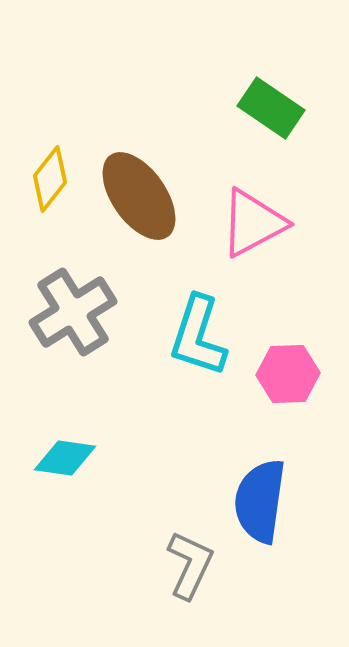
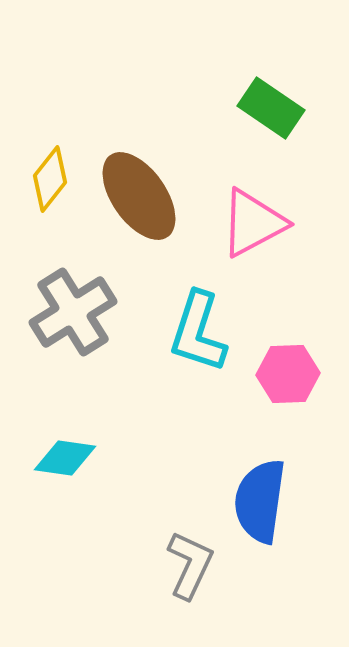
cyan L-shape: moved 4 px up
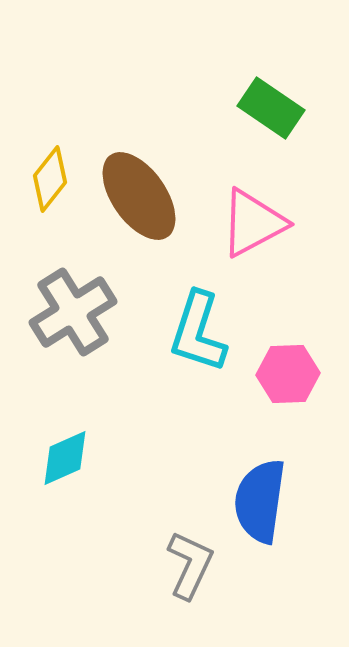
cyan diamond: rotated 32 degrees counterclockwise
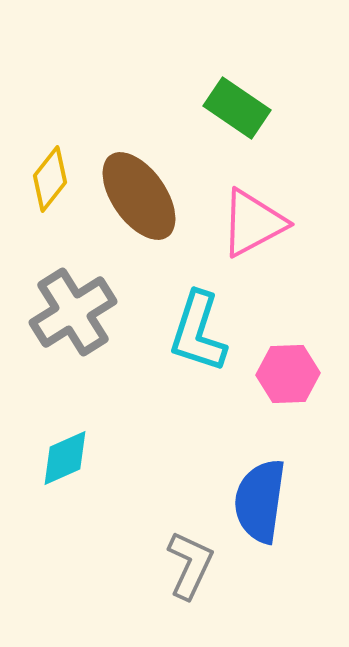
green rectangle: moved 34 px left
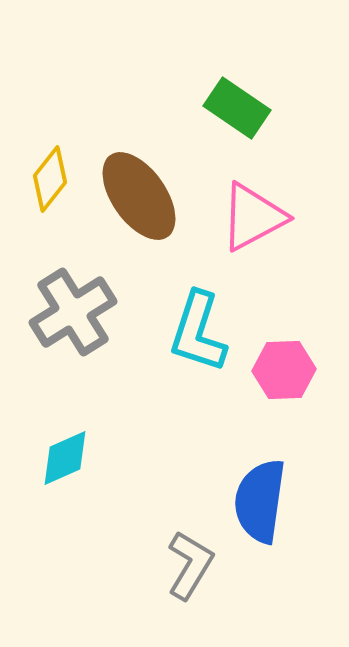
pink triangle: moved 6 px up
pink hexagon: moved 4 px left, 4 px up
gray L-shape: rotated 6 degrees clockwise
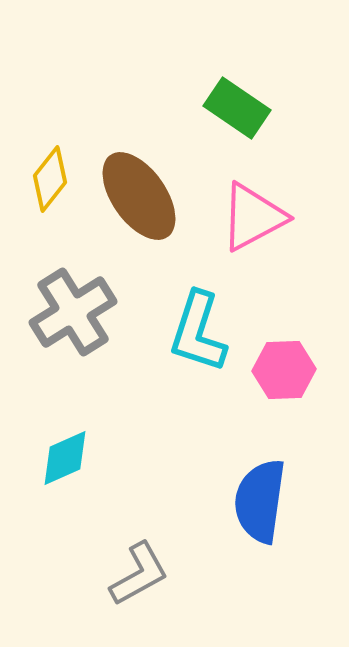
gray L-shape: moved 51 px left, 9 px down; rotated 30 degrees clockwise
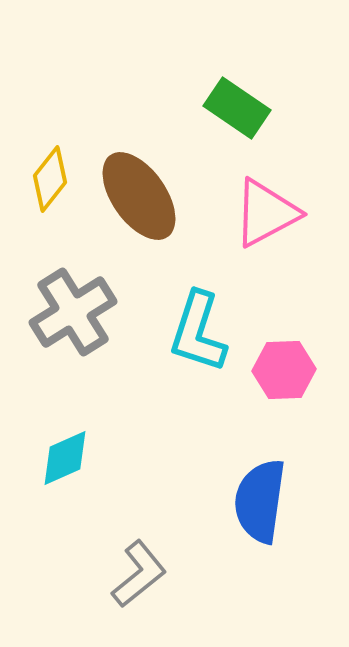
pink triangle: moved 13 px right, 4 px up
gray L-shape: rotated 10 degrees counterclockwise
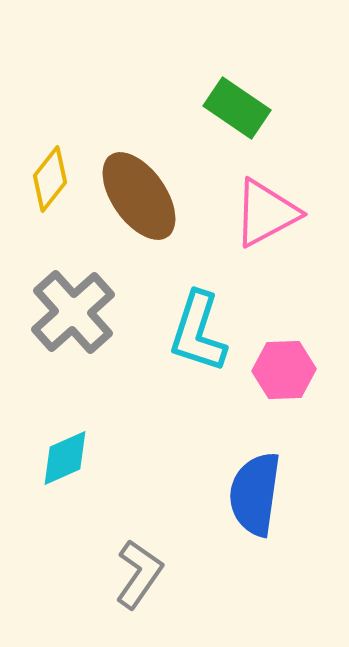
gray cross: rotated 10 degrees counterclockwise
blue semicircle: moved 5 px left, 7 px up
gray L-shape: rotated 16 degrees counterclockwise
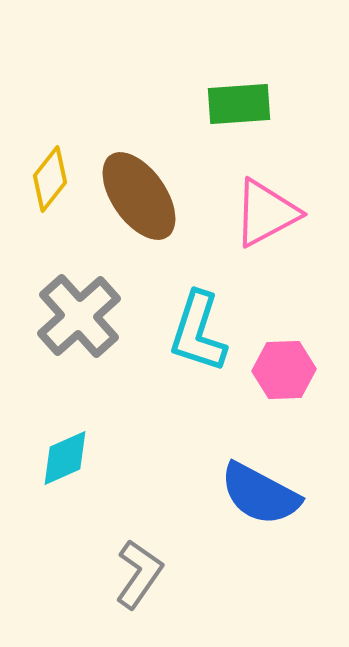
green rectangle: moved 2 px right, 4 px up; rotated 38 degrees counterclockwise
gray cross: moved 6 px right, 4 px down
blue semicircle: moved 5 px right; rotated 70 degrees counterclockwise
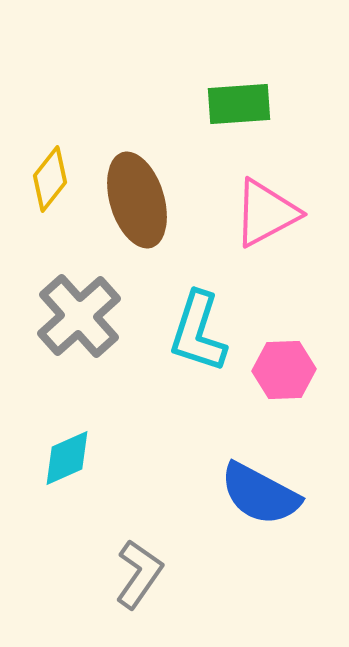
brown ellipse: moved 2 px left, 4 px down; rotated 18 degrees clockwise
cyan diamond: moved 2 px right
